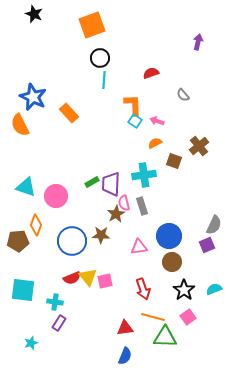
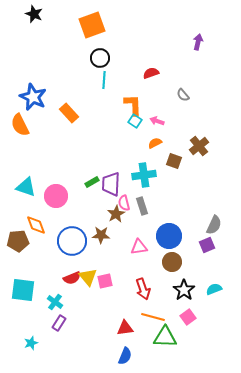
orange diamond at (36, 225): rotated 40 degrees counterclockwise
cyan cross at (55, 302): rotated 28 degrees clockwise
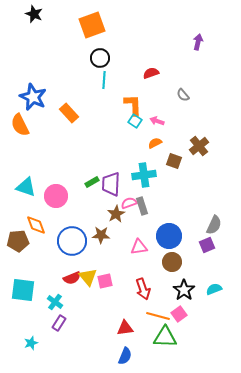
pink semicircle at (124, 203): moved 5 px right; rotated 84 degrees clockwise
orange line at (153, 317): moved 5 px right, 1 px up
pink square at (188, 317): moved 9 px left, 3 px up
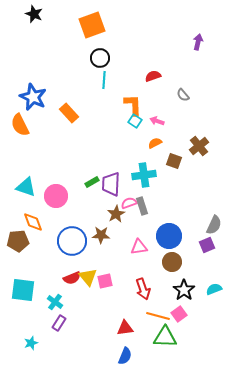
red semicircle at (151, 73): moved 2 px right, 3 px down
orange diamond at (36, 225): moved 3 px left, 3 px up
